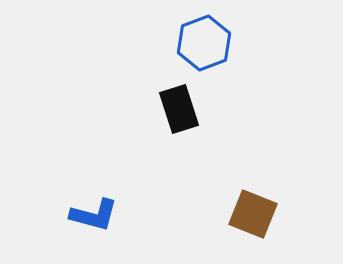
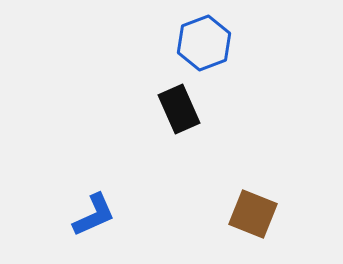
black rectangle: rotated 6 degrees counterclockwise
blue L-shape: rotated 39 degrees counterclockwise
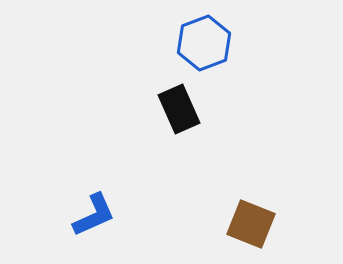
brown square: moved 2 px left, 10 px down
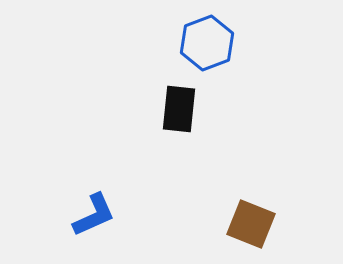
blue hexagon: moved 3 px right
black rectangle: rotated 30 degrees clockwise
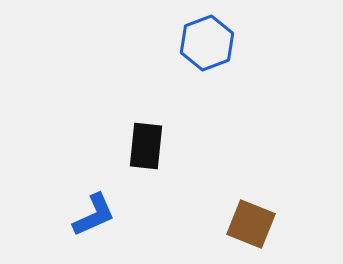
black rectangle: moved 33 px left, 37 px down
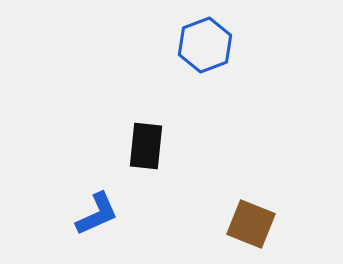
blue hexagon: moved 2 px left, 2 px down
blue L-shape: moved 3 px right, 1 px up
